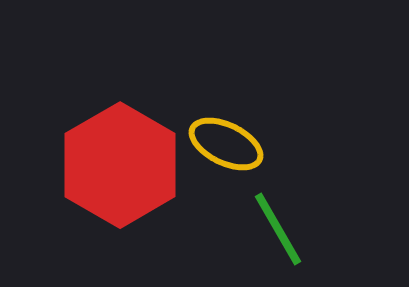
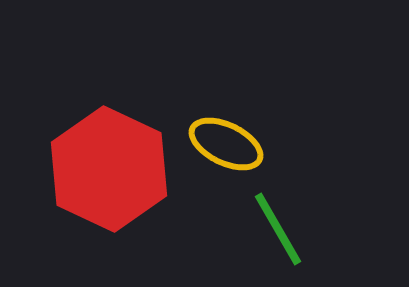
red hexagon: moved 11 px left, 4 px down; rotated 5 degrees counterclockwise
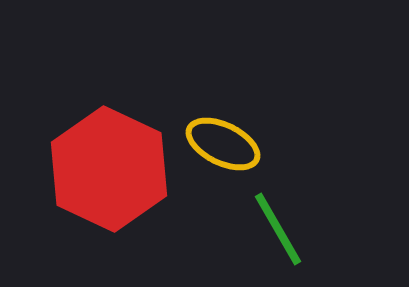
yellow ellipse: moved 3 px left
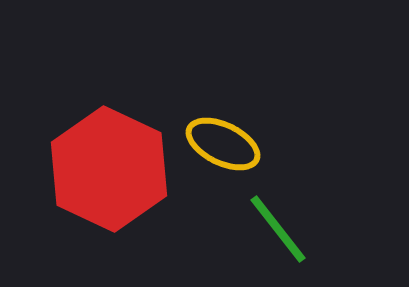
green line: rotated 8 degrees counterclockwise
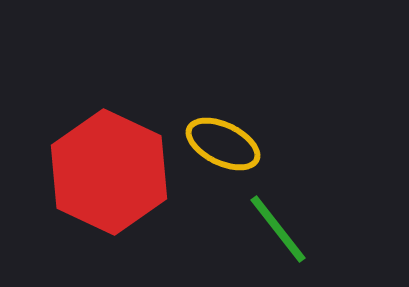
red hexagon: moved 3 px down
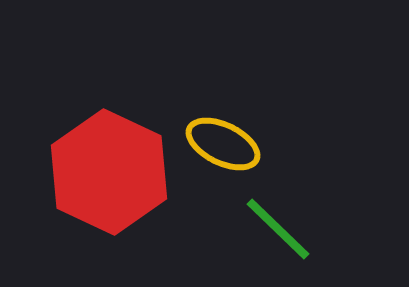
green line: rotated 8 degrees counterclockwise
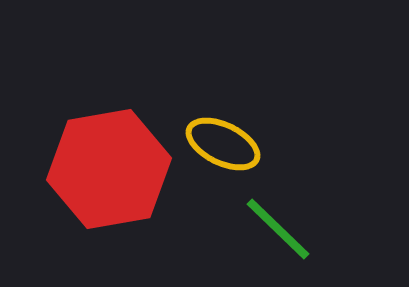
red hexagon: moved 3 px up; rotated 25 degrees clockwise
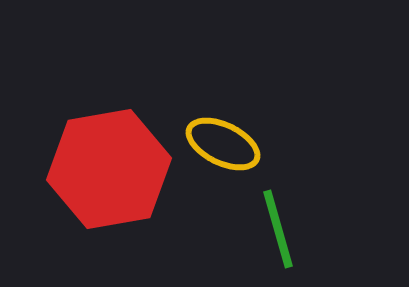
green line: rotated 30 degrees clockwise
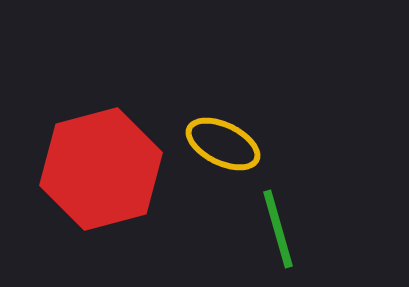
red hexagon: moved 8 px left; rotated 5 degrees counterclockwise
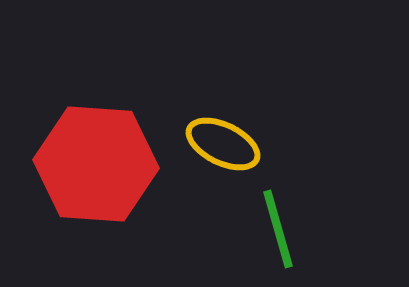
red hexagon: moved 5 px left, 5 px up; rotated 19 degrees clockwise
